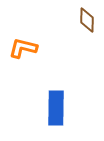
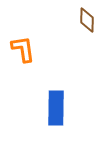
orange L-shape: moved 1 px down; rotated 68 degrees clockwise
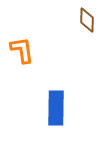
orange L-shape: moved 1 px left, 1 px down
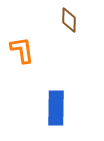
brown diamond: moved 18 px left
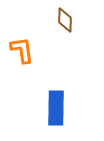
brown diamond: moved 4 px left
